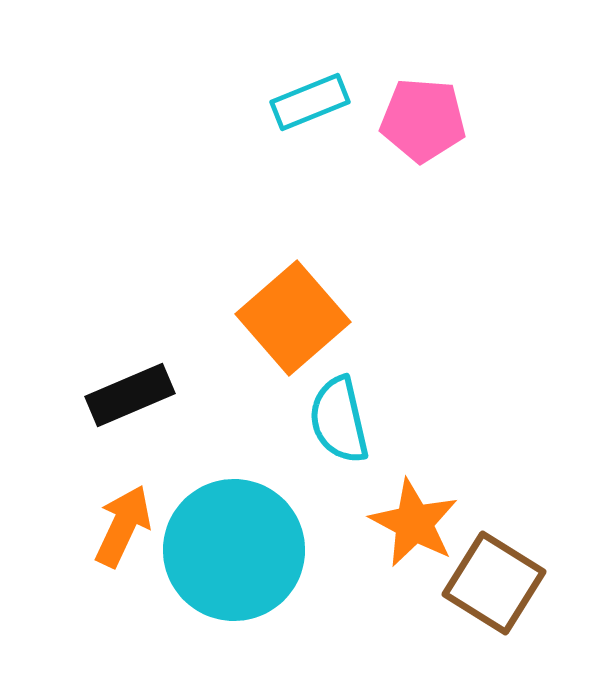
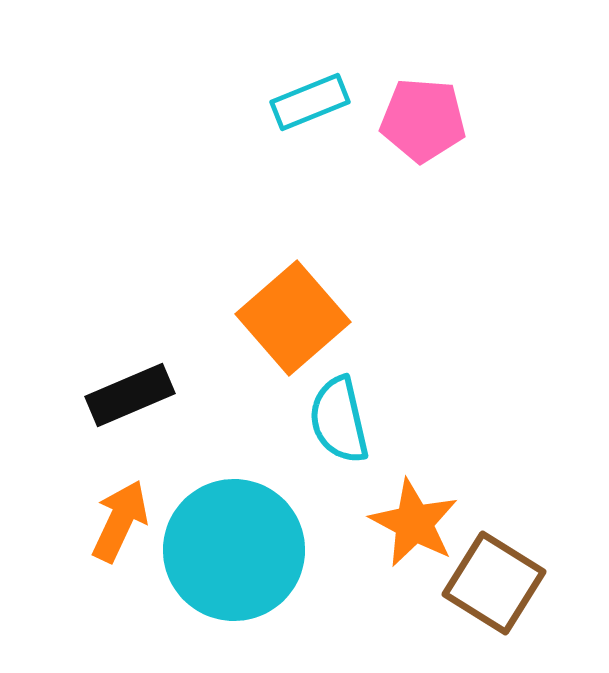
orange arrow: moved 3 px left, 5 px up
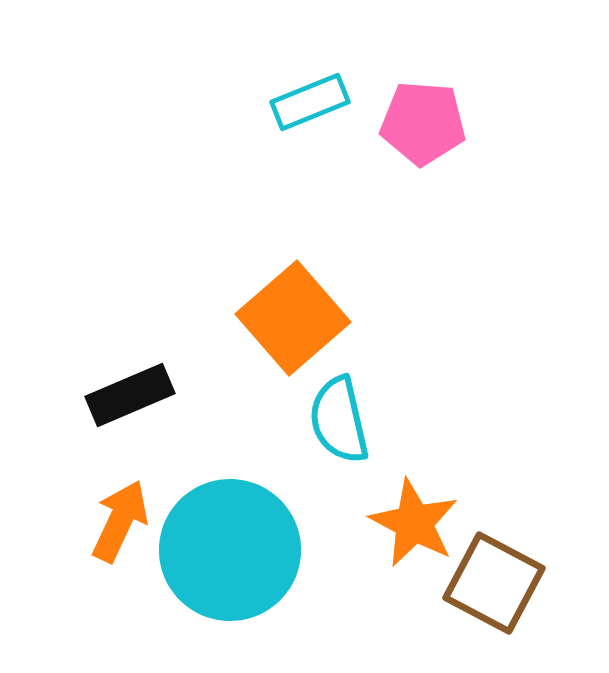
pink pentagon: moved 3 px down
cyan circle: moved 4 px left
brown square: rotated 4 degrees counterclockwise
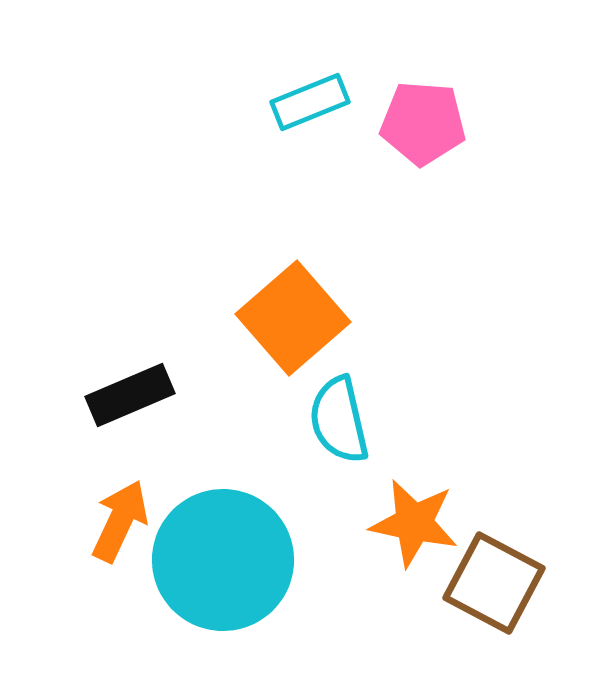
orange star: rotated 16 degrees counterclockwise
cyan circle: moved 7 px left, 10 px down
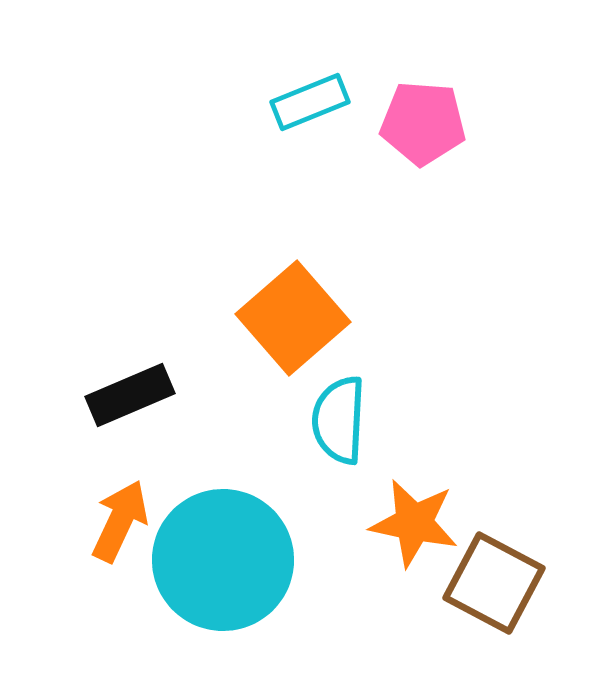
cyan semicircle: rotated 16 degrees clockwise
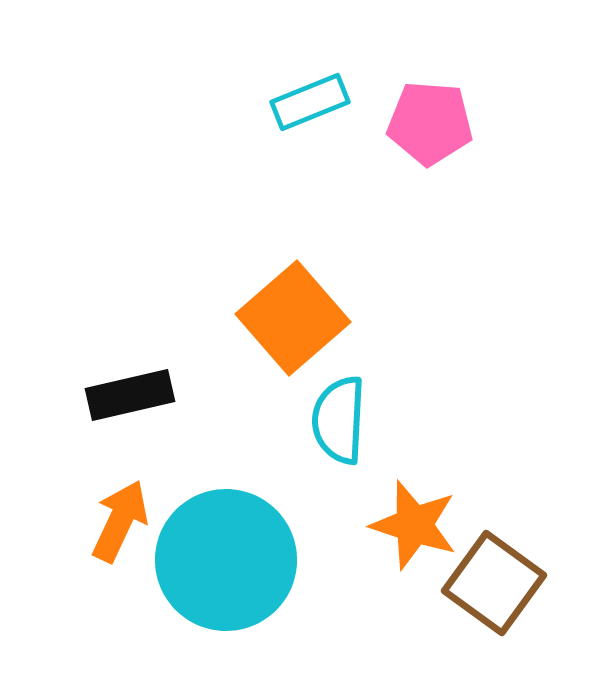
pink pentagon: moved 7 px right
black rectangle: rotated 10 degrees clockwise
orange star: moved 2 px down; rotated 6 degrees clockwise
cyan circle: moved 3 px right
brown square: rotated 8 degrees clockwise
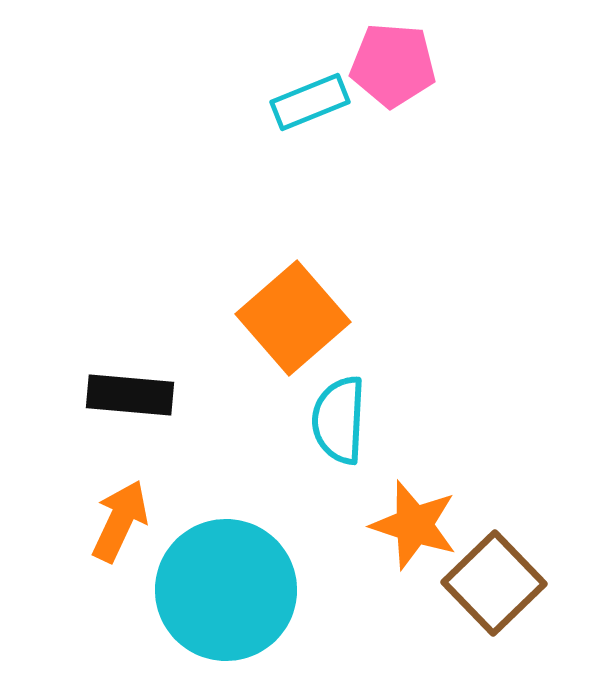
pink pentagon: moved 37 px left, 58 px up
black rectangle: rotated 18 degrees clockwise
cyan circle: moved 30 px down
brown square: rotated 10 degrees clockwise
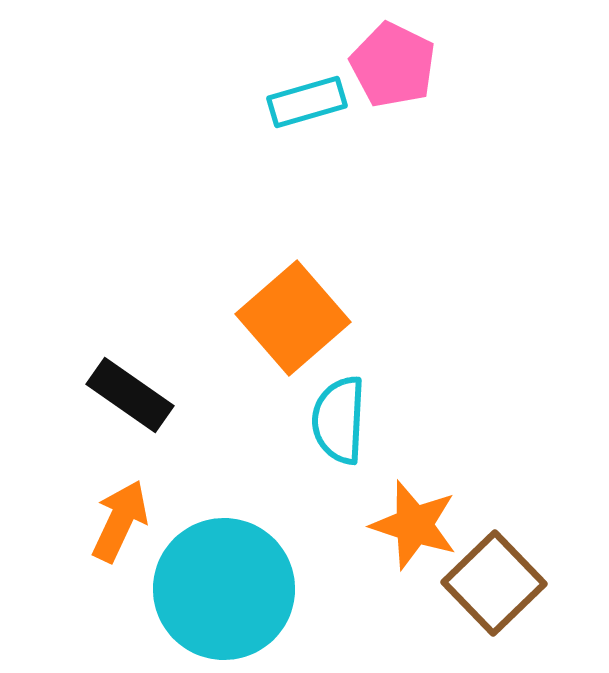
pink pentagon: rotated 22 degrees clockwise
cyan rectangle: moved 3 px left; rotated 6 degrees clockwise
black rectangle: rotated 30 degrees clockwise
cyan circle: moved 2 px left, 1 px up
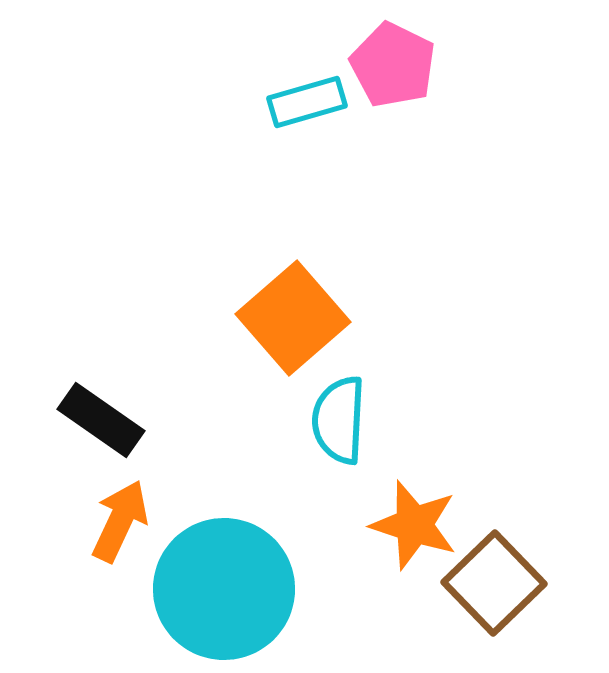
black rectangle: moved 29 px left, 25 px down
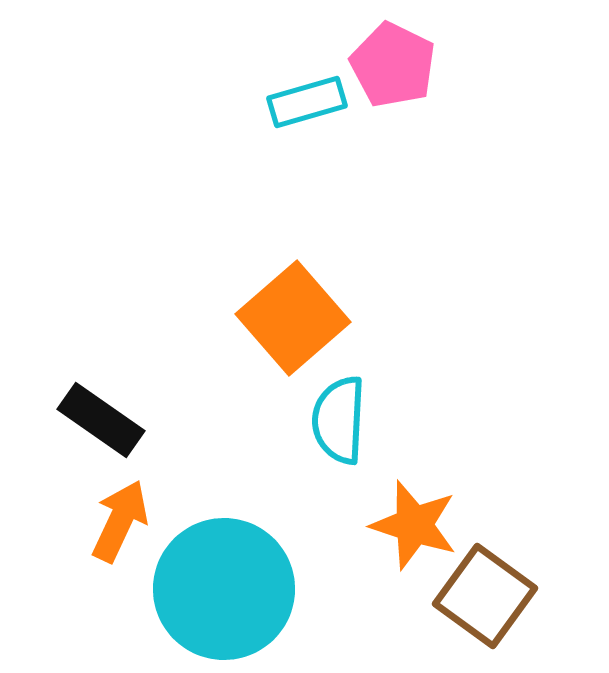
brown square: moved 9 px left, 13 px down; rotated 10 degrees counterclockwise
